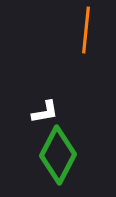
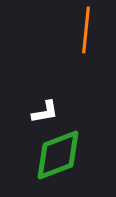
green diamond: rotated 42 degrees clockwise
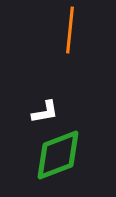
orange line: moved 16 px left
